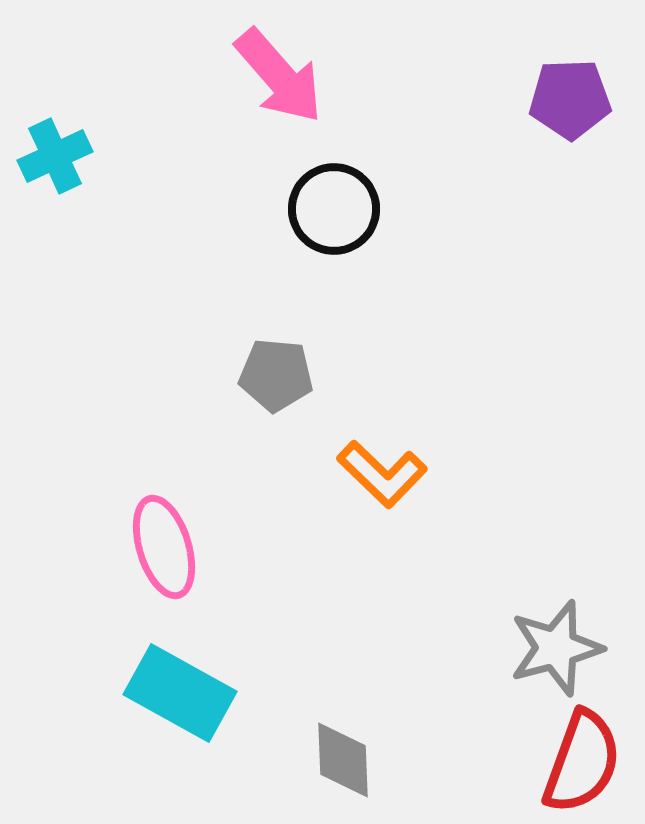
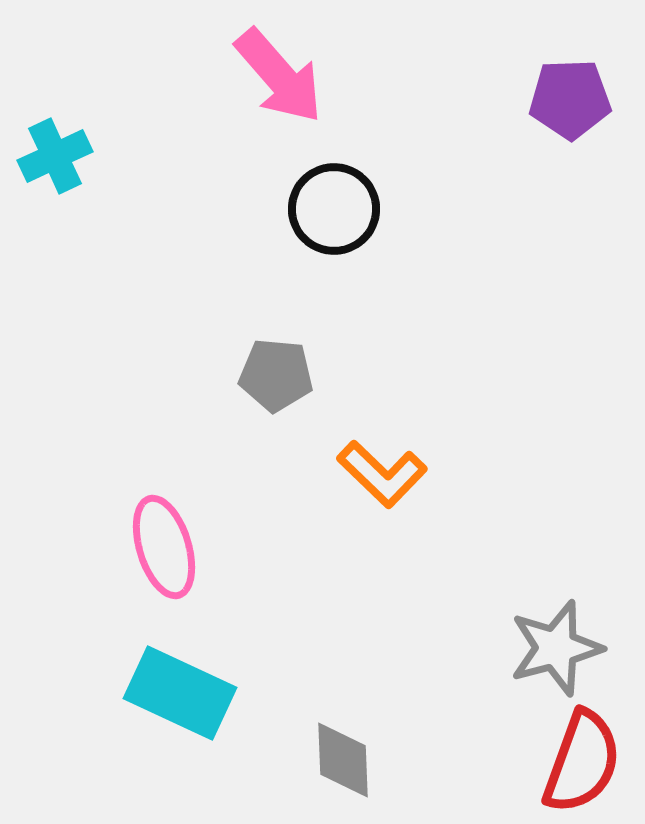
cyan rectangle: rotated 4 degrees counterclockwise
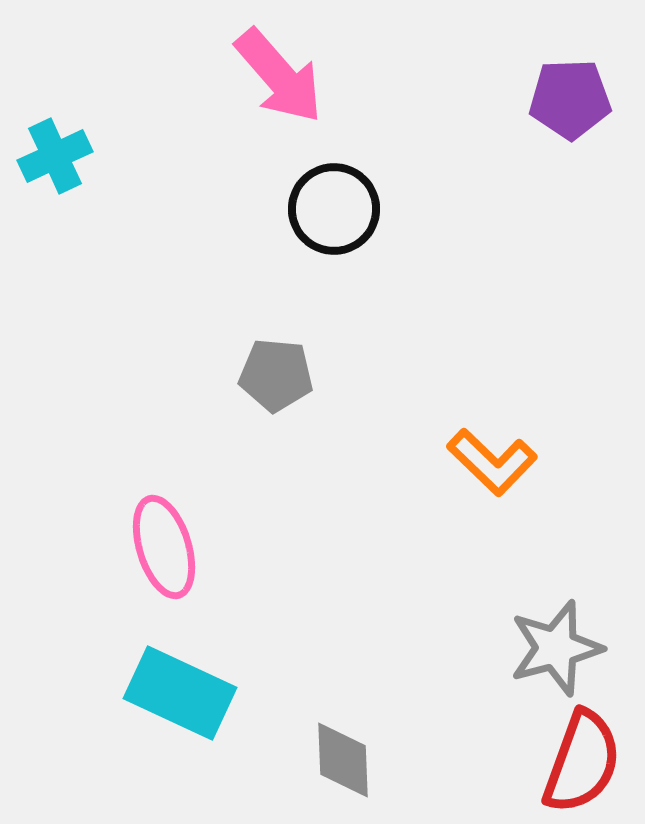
orange L-shape: moved 110 px right, 12 px up
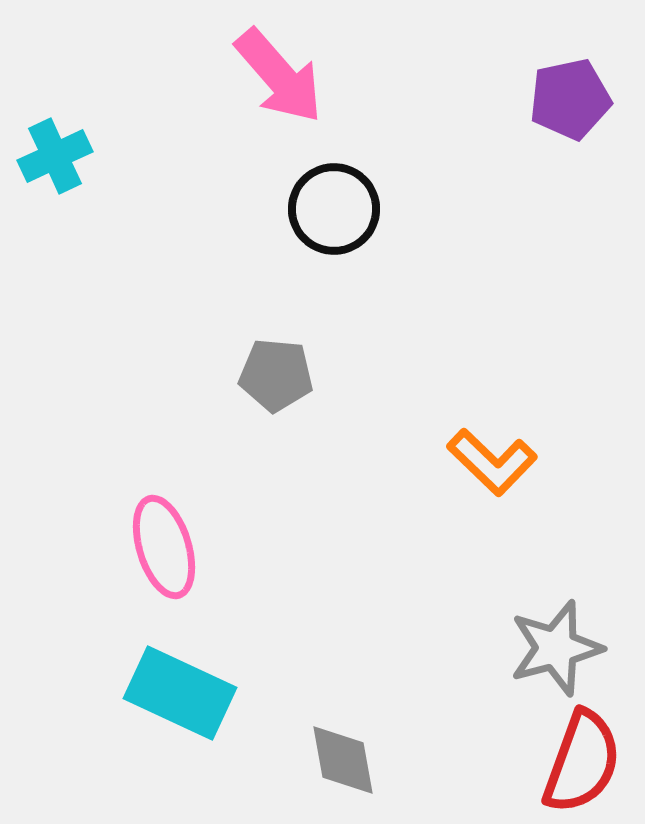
purple pentagon: rotated 10 degrees counterclockwise
gray diamond: rotated 8 degrees counterclockwise
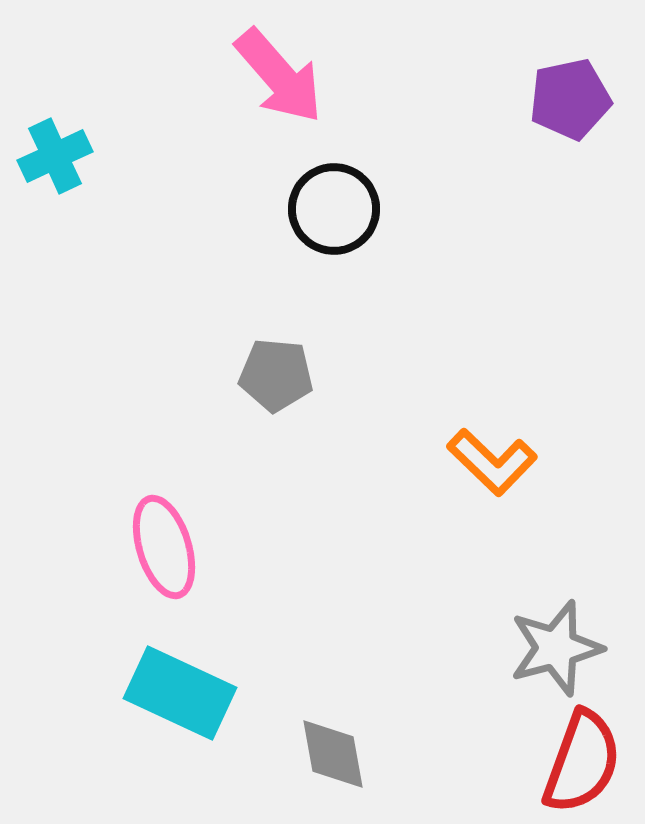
gray diamond: moved 10 px left, 6 px up
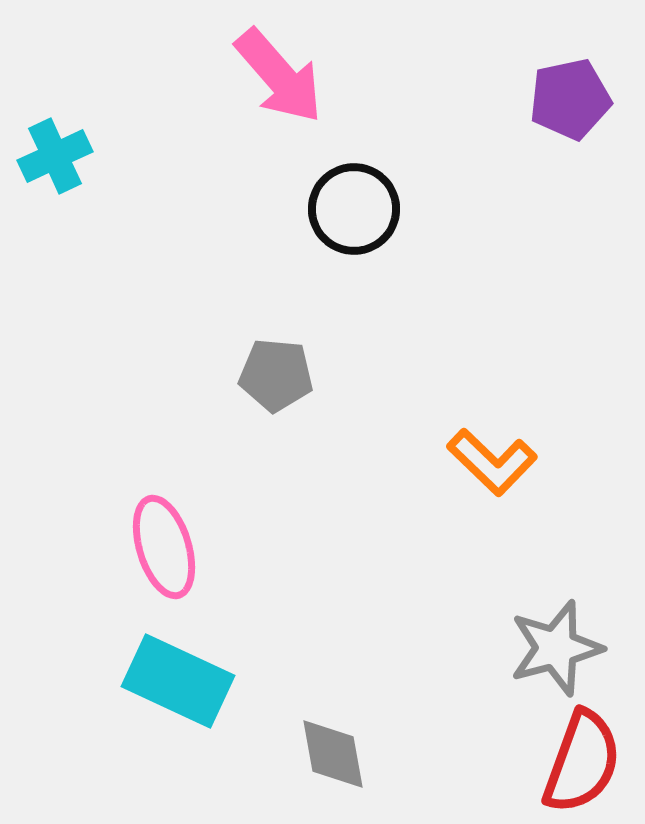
black circle: moved 20 px right
cyan rectangle: moved 2 px left, 12 px up
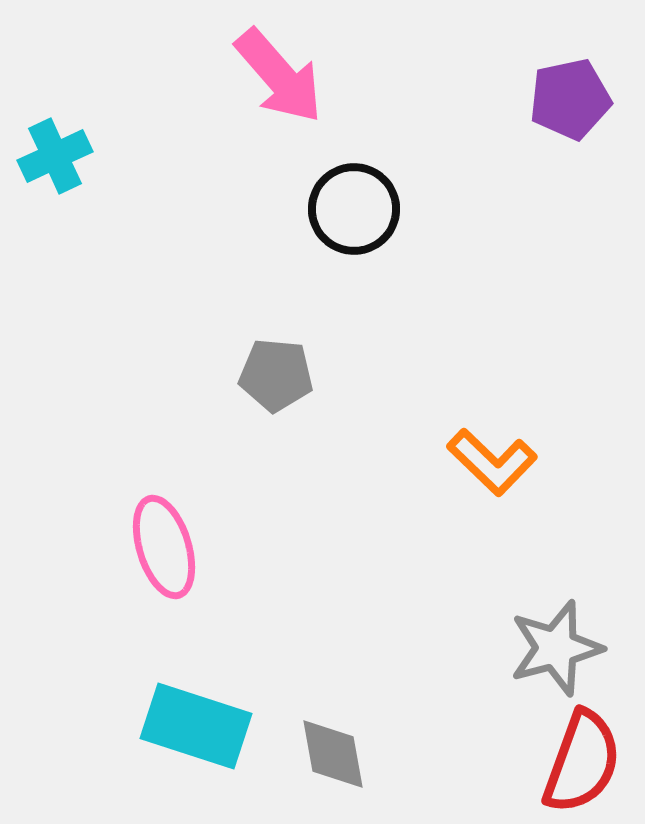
cyan rectangle: moved 18 px right, 45 px down; rotated 7 degrees counterclockwise
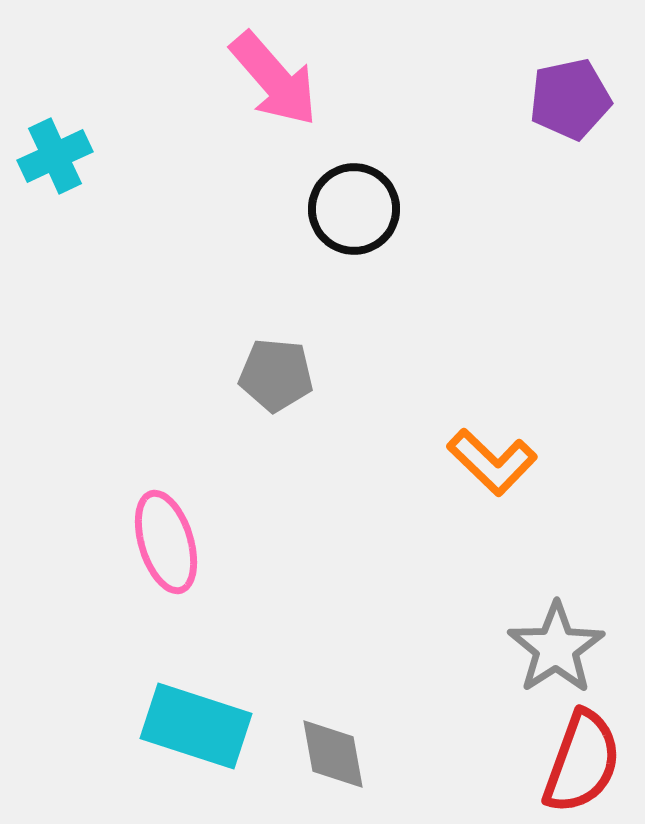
pink arrow: moved 5 px left, 3 px down
pink ellipse: moved 2 px right, 5 px up
gray star: rotated 18 degrees counterclockwise
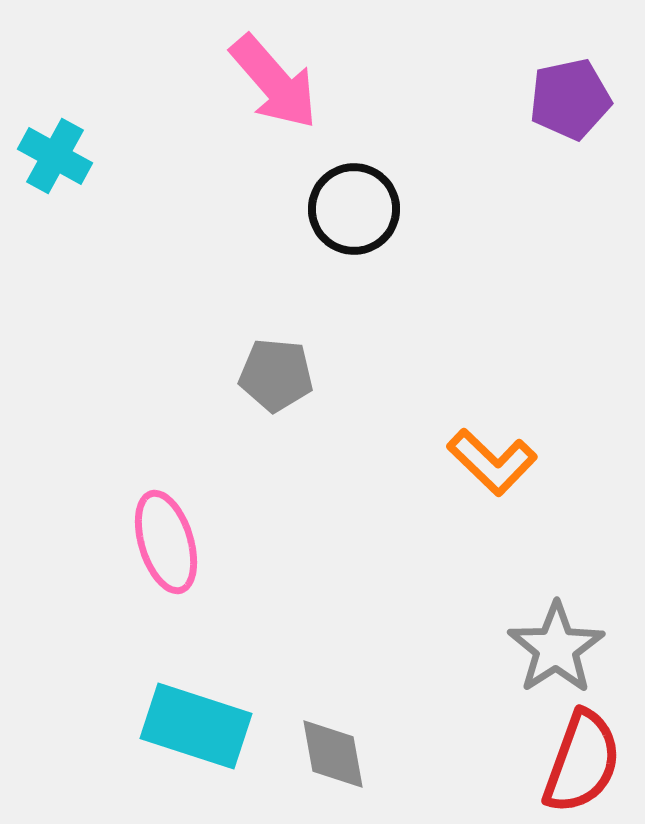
pink arrow: moved 3 px down
cyan cross: rotated 36 degrees counterclockwise
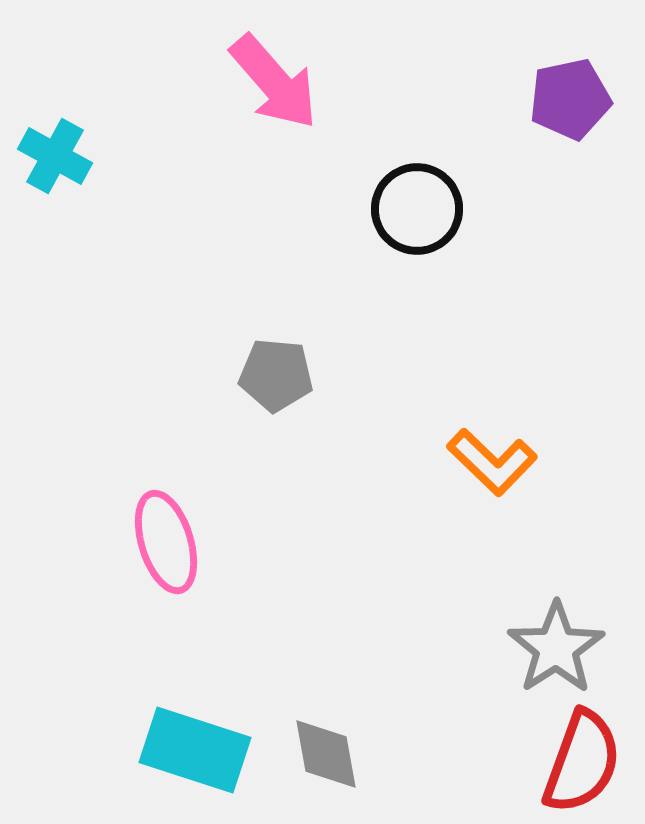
black circle: moved 63 px right
cyan rectangle: moved 1 px left, 24 px down
gray diamond: moved 7 px left
